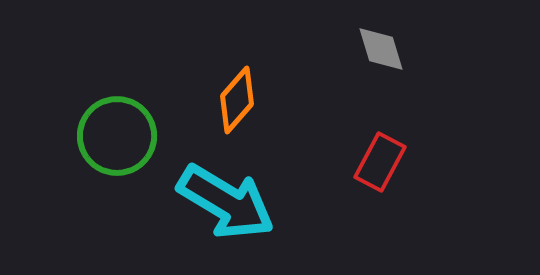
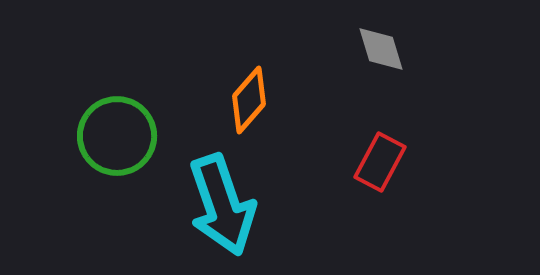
orange diamond: moved 12 px right
cyan arrow: moved 4 px left, 3 px down; rotated 40 degrees clockwise
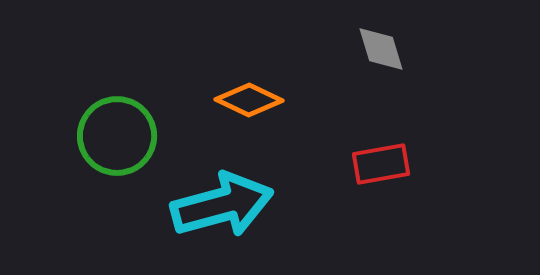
orange diamond: rotated 74 degrees clockwise
red rectangle: moved 1 px right, 2 px down; rotated 52 degrees clockwise
cyan arrow: rotated 86 degrees counterclockwise
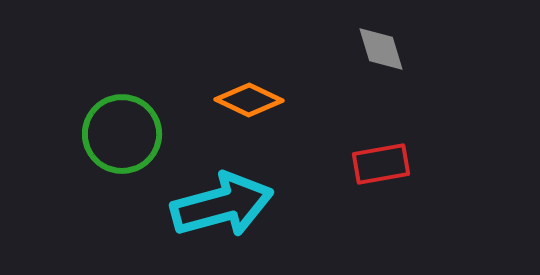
green circle: moved 5 px right, 2 px up
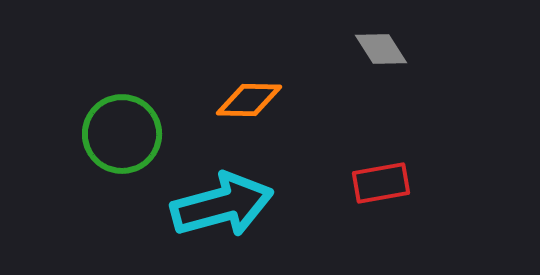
gray diamond: rotated 16 degrees counterclockwise
orange diamond: rotated 24 degrees counterclockwise
red rectangle: moved 19 px down
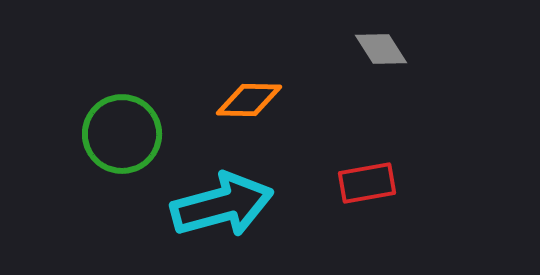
red rectangle: moved 14 px left
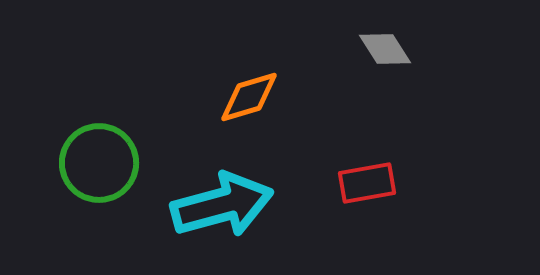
gray diamond: moved 4 px right
orange diamond: moved 3 px up; rotated 18 degrees counterclockwise
green circle: moved 23 px left, 29 px down
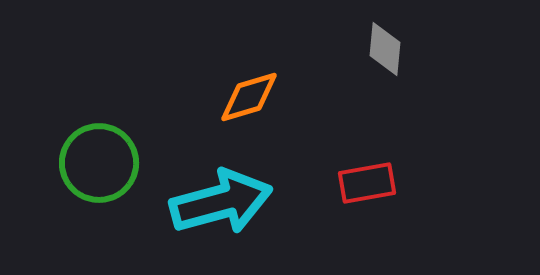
gray diamond: rotated 38 degrees clockwise
cyan arrow: moved 1 px left, 3 px up
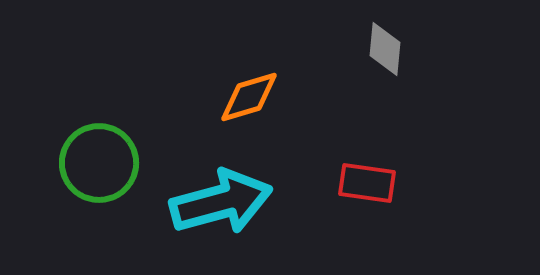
red rectangle: rotated 18 degrees clockwise
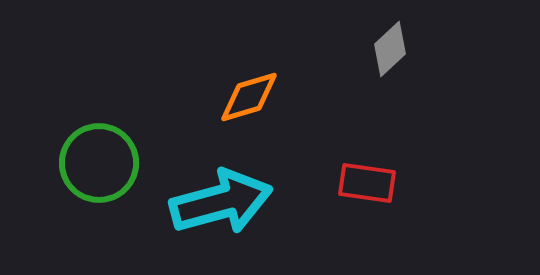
gray diamond: moved 5 px right; rotated 42 degrees clockwise
